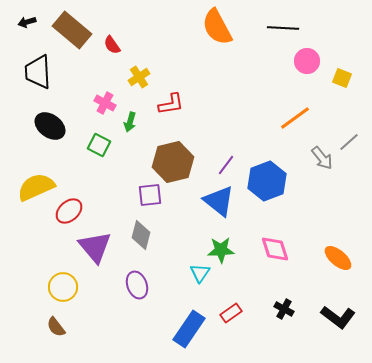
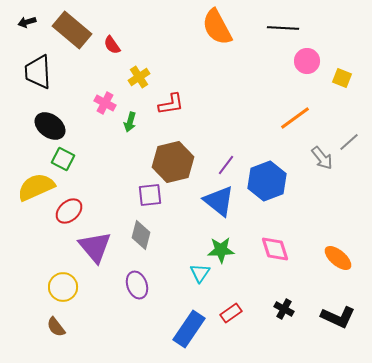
green square: moved 36 px left, 14 px down
black L-shape: rotated 12 degrees counterclockwise
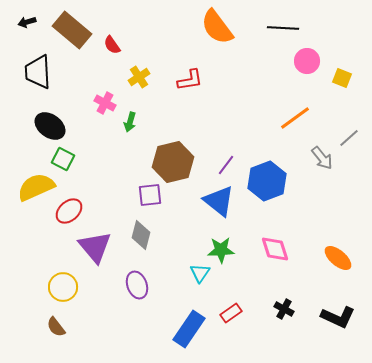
orange semicircle: rotated 9 degrees counterclockwise
red L-shape: moved 19 px right, 24 px up
gray line: moved 4 px up
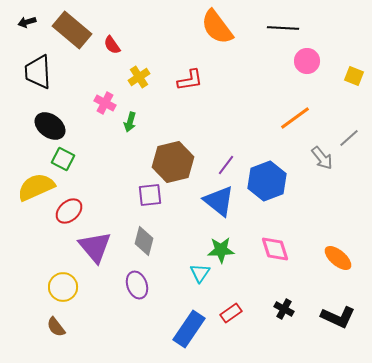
yellow square: moved 12 px right, 2 px up
gray diamond: moved 3 px right, 6 px down
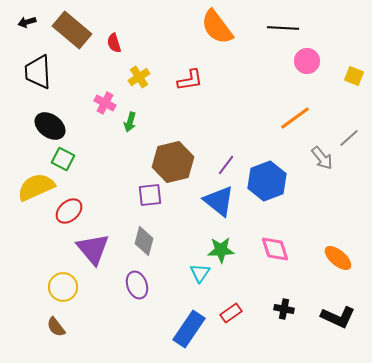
red semicircle: moved 2 px right, 2 px up; rotated 18 degrees clockwise
purple triangle: moved 2 px left, 2 px down
black cross: rotated 18 degrees counterclockwise
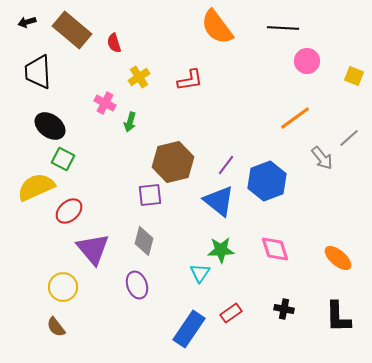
black L-shape: rotated 64 degrees clockwise
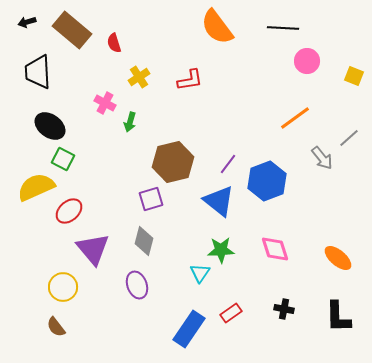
purple line: moved 2 px right, 1 px up
purple square: moved 1 px right, 4 px down; rotated 10 degrees counterclockwise
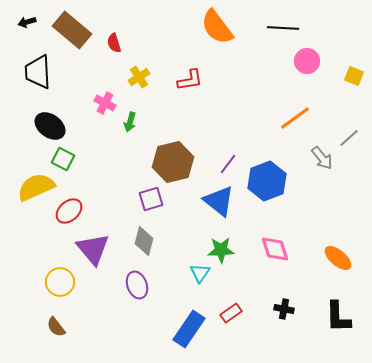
yellow circle: moved 3 px left, 5 px up
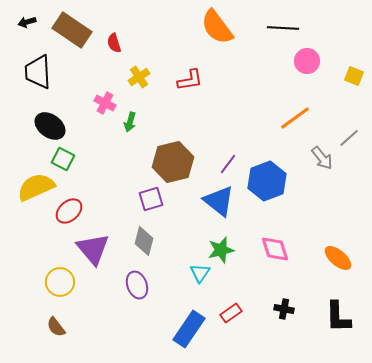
brown rectangle: rotated 6 degrees counterclockwise
green star: rotated 12 degrees counterclockwise
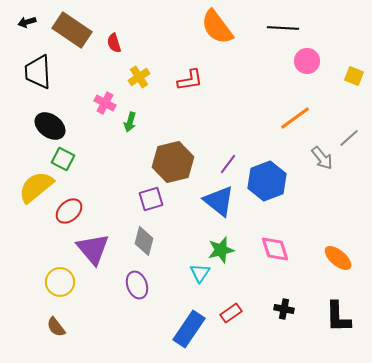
yellow semicircle: rotated 15 degrees counterclockwise
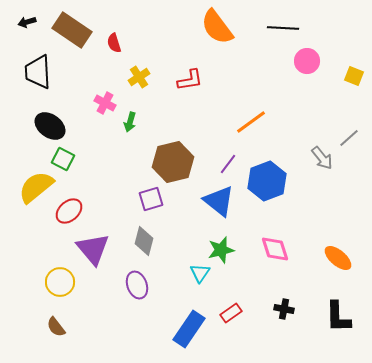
orange line: moved 44 px left, 4 px down
